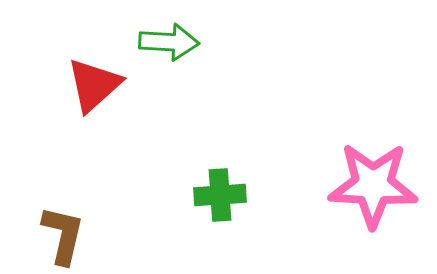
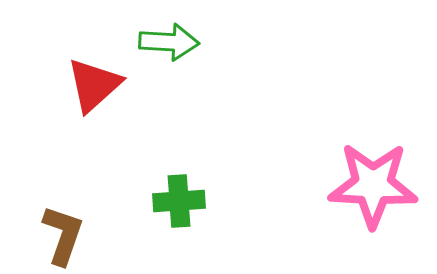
green cross: moved 41 px left, 6 px down
brown L-shape: rotated 6 degrees clockwise
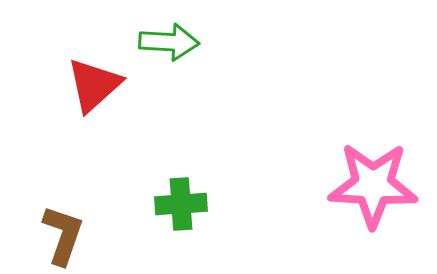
green cross: moved 2 px right, 3 px down
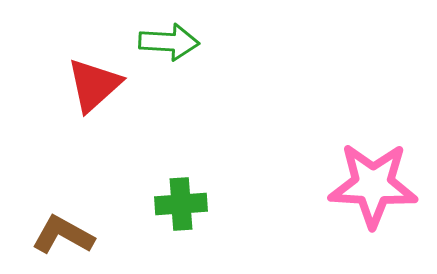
brown L-shape: rotated 80 degrees counterclockwise
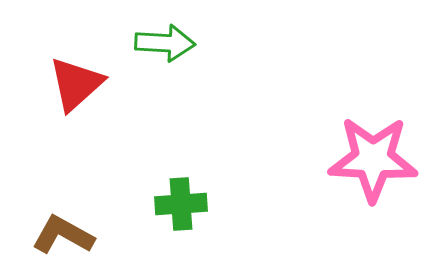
green arrow: moved 4 px left, 1 px down
red triangle: moved 18 px left, 1 px up
pink star: moved 26 px up
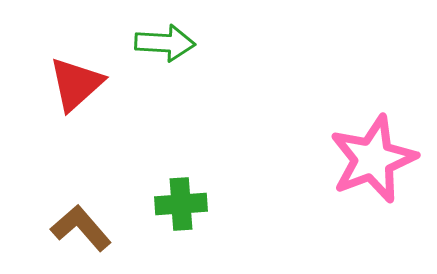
pink star: rotated 24 degrees counterclockwise
brown L-shape: moved 18 px right, 7 px up; rotated 20 degrees clockwise
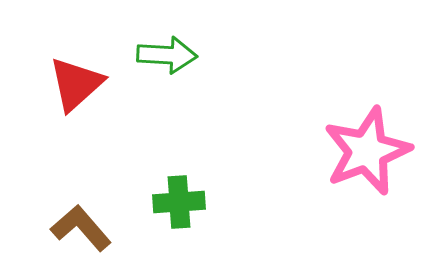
green arrow: moved 2 px right, 12 px down
pink star: moved 6 px left, 8 px up
green cross: moved 2 px left, 2 px up
